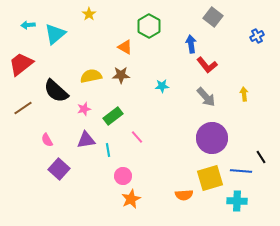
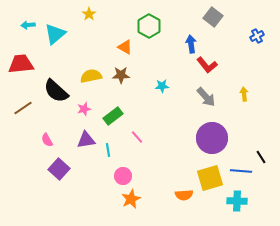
red trapezoid: rotated 32 degrees clockwise
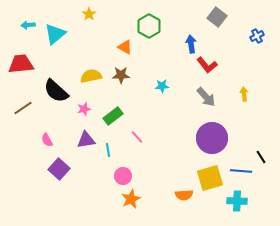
gray square: moved 4 px right
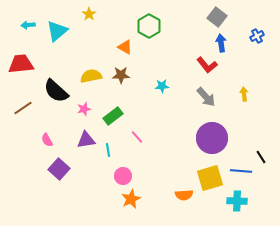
cyan triangle: moved 2 px right, 3 px up
blue arrow: moved 30 px right, 1 px up
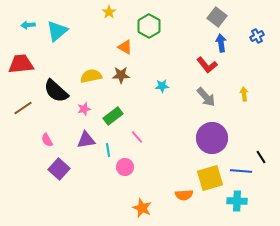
yellow star: moved 20 px right, 2 px up
pink circle: moved 2 px right, 9 px up
orange star: moved 11 px right, 9 px down; rotated 24 degrees counterclockwise
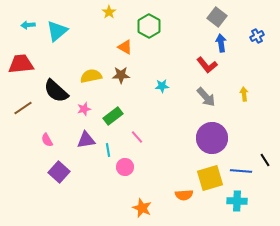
black line: moved 4 px right, 3 px down
purple square: moved 3 px down
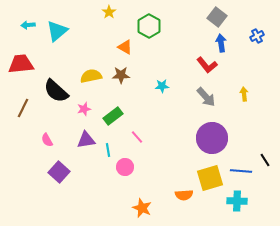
brown line: rotated 30 degrees counterclockwise
